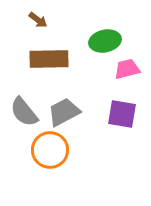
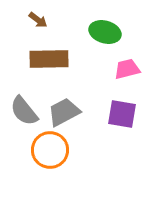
green ellipse: moved 9 px up; rotated 28 degrees clockwise
gray semicircle: moved 1 px up
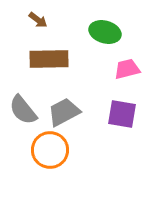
gray semicircle: moved 1 px left, 1 px up
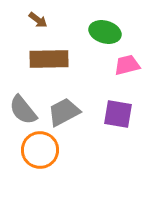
pink trapezoid: moved 4 px up
purple square: moved 4 px left
orange circle: moved 10 px left
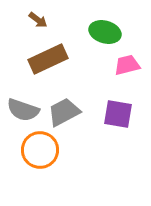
brown rectangle: moved 1 px left; rotated 24 degrees counterclockwise
gray semicircle: rotated 32 degrees counterclockwise
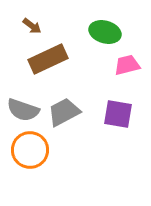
brown arrow: moved 6 px left, 6 px down
orange circle: moved 10 px left
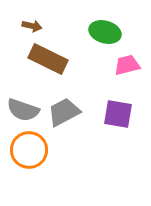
brown arrow: rotated 24 degrees counterclockwise
brown rectangle: rotated 51 degrees clockwise
orange circle: moved 1 px left
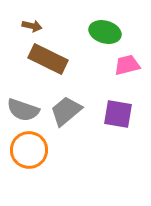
gray trapezoid: moved 2 px right, 1 px up; rotated 12 degrees counterclockwise
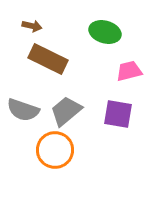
pink trapezoid: moved 2 px right, 6 px down
orange circle: moved 26 px right
